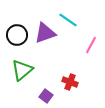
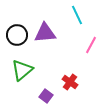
cyan line: moved 9 px right, 5 px up; rotated 30 degrees clockwise
purple triangle: rotated 15 degrees clockwise
red cross: rotated 14 degrees clockwise
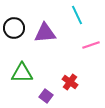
black circle: moved 3 px left, 7 px up
pink line: rotated 42 degrees clockwise
green triangle: moved 3 px down; rotated 40 degrees clockwise
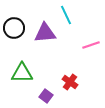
cyan line: moved 11 px left
